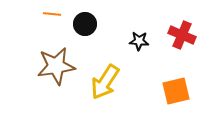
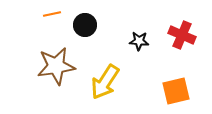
orange line: rotated 18 degrees counterclockwise
black circle: moved 1 px down
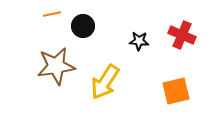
black circle: moved 2 px left, 1 px down
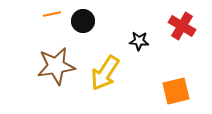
black circle: moved 5 px up
red cross: moved 9 px up; rotated 8 degrees clockwise
yellow arrow: moved 9 px up
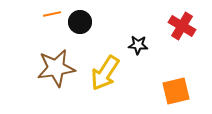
black circle: moved 3 px left, 1 px down
black star: moved 1 px left, 4 px down
brown star: moved 2 px down
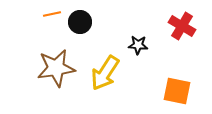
orange square: moved 1 px right; rotated 24 degrees clockwise
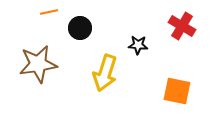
orange line: moved 3 px left, 2 px up
black circle: moved 6 px down
brown star: moved 18 px left, 4 px up
yellow arrow: rotated 15 degrees counterclockwise
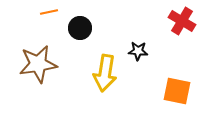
red cross: moved 5 px up
black star: moved 6 px down
yellow arrow: rotated 9 degrees counterclockwise
